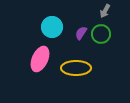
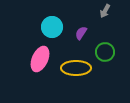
green circle: moved 4 px right, 18 px down
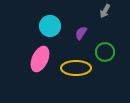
cyan circle: moved 2 px left, 1 px up
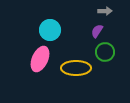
gray arrow: rotated 120 degrees counterclockwise
cyan circle: moved 4 px down
purple semicircle: moved 16 px right, 2 px up
